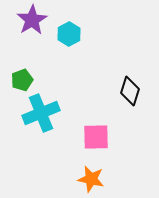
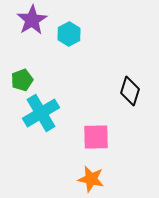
cyan cross: rotated 9 degrees counterclockwise
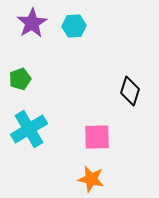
purple star: moved 3 px down
cyan hexagon: moved 5 px right, 8 px up; rotated 25 degrees clockwise
green pentagon: moved 2 px left, 1 px up
cyan cross: moved 12 px left, 16 px down
pink square: moved 1 px right
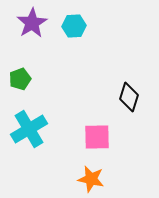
black diamond: moved 1 px left, 6 px down
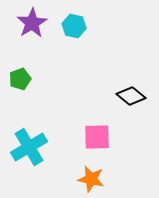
cyan hexagon: rotated 15 degrees clockwise
black diamond: moved 2 px right, 1 px up; rotated 68 degrees counterclockwise
cyan cross: moved 18 px down
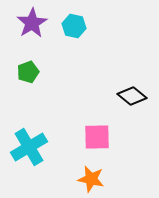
green pentagon: moved 8 px right, 7 px up
black diamond: moved 1 px right
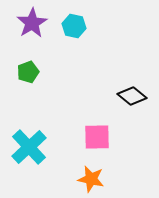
cyan cross: rotated 12 degrees counterclockwise
